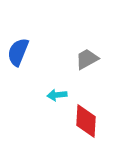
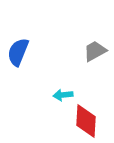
gray trapezoid: moved 8 px right, 8 px up
cyan arrow: moved 6 px right
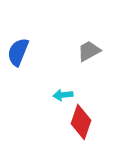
gray trapezoid: moved 6 px left
red diamond: moved 5 px left, 1 px down; rotated 16 degrees clockwise
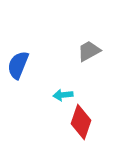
blue semicircle: moved 13 px down
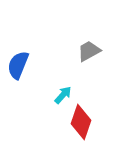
cyan arrow: rotated 138 degrees clockwise
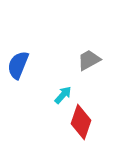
gray trapezoid: moved 9 px down
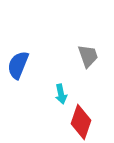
gray trapezoid: moved 1 px left, 4 px up; rotated 100 degrees clockwise
cyan arrow: moved 2 px left, 1 px up; rotated 126 degrees clockwise
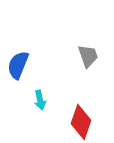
cyan arrow: moved 21 px left, 6 px down
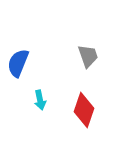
blue semicircle: moved 2 px up
red diamond: moved 3 px right, 12 px up
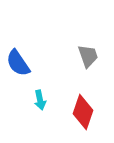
blue semicircle: rotated 56 degrees counterclockwise
red diamond: moved 1 px left, 2 px down
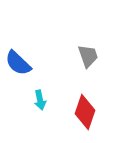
blue semicircle: rotated 12 degrees counterclockwise
red diamond: moved 2 px right
